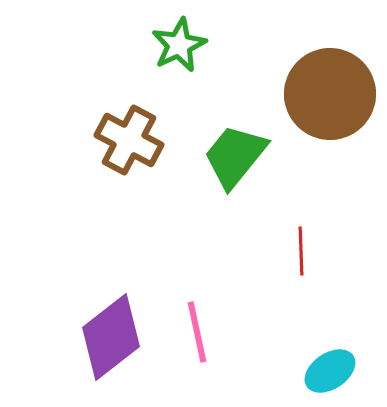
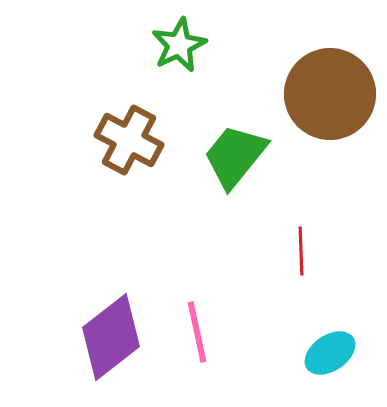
cyan ellipse: moved 18 px up
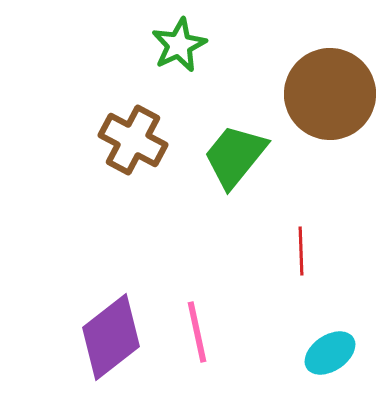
brown cross: moved 4 px right
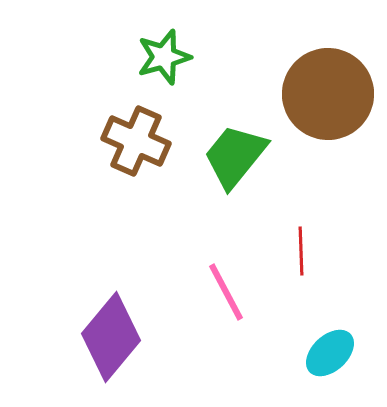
green star: moved 15 px left, 12 px down; rotated 10 degrees clockwise
brown circle: moved 2 px left
brown cross: moved 3 px right, 1 px down; rotated 4 degrees counterclockwise
pink line: moved 29 px right, 40 px up; rotated 16 degrees counterclockwise
purple diamond: rotated 12 degrees counterclockwise
cyan ellipse: rotated 9 degrees counterclockwise
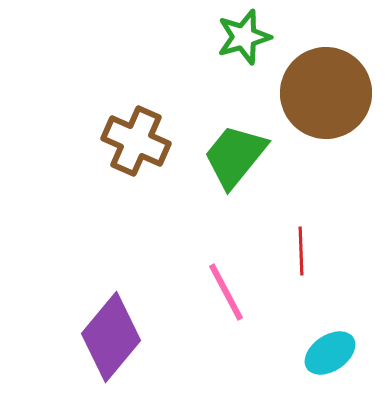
green star: moved 80 px right, 20 px up
brown circle: moved 2 px left, 1 px up
cyan ellipse: rotated 9 degrees clockwise
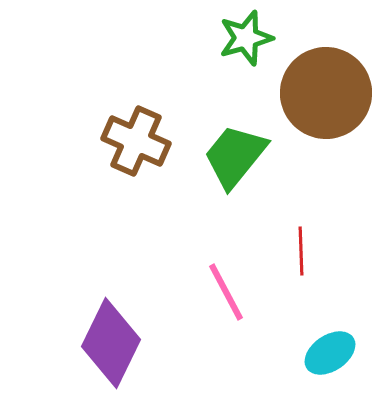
green star: moved 2 px right, 1 px down
purple diamond: moved 6 px down; rotated 14 degrees counterclockwise
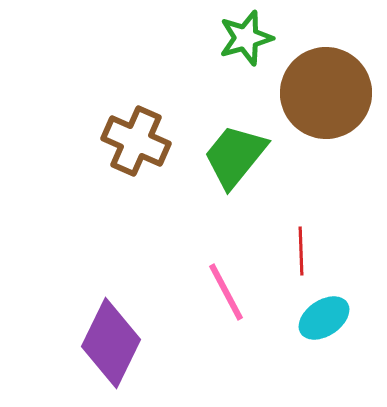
cyan ellipse: moved 6 px left, 35 px up
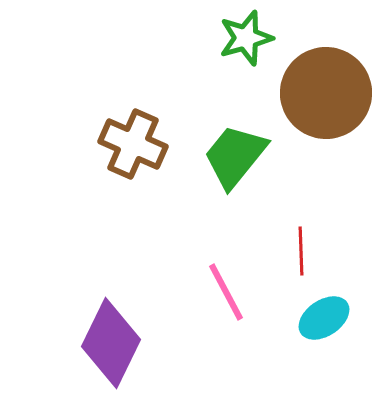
brown cross: moved 3 px left, 3 px down
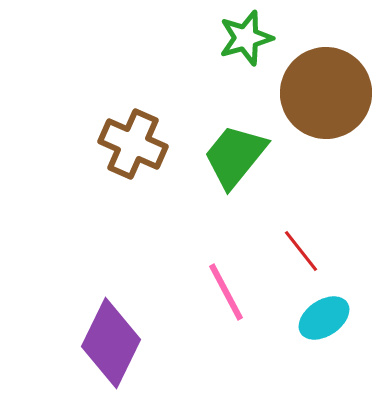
red line: rotated 36 degrees counterclockwise
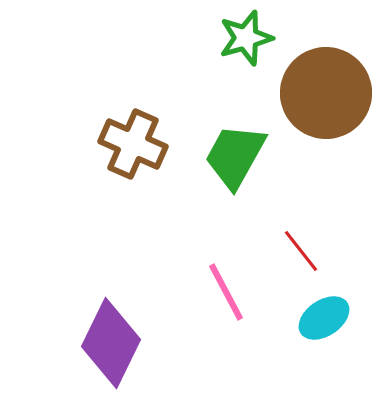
green trapezoid: rotated 10 degrees counterclockwise
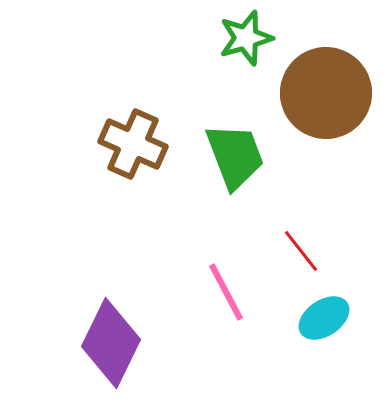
green trapezoid: rotated 130 degrees clockwise
